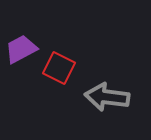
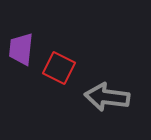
purple trapezoid: rotated 56 degrees counterclockwise
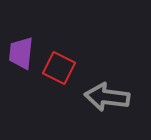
purple trapezoid: moved 4 px down
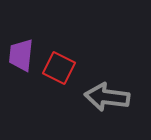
purple trapezoid: moved 2 px down
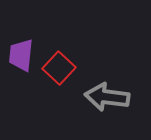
red square: rotated 16 degrees clockwise
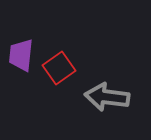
red square: rotated 12 degrees clockwise
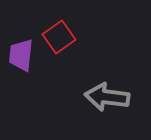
red square: moved 31 px up
